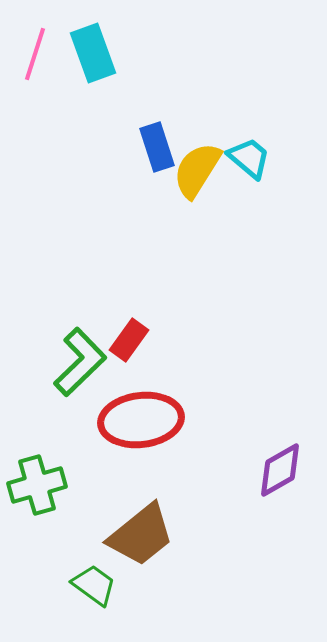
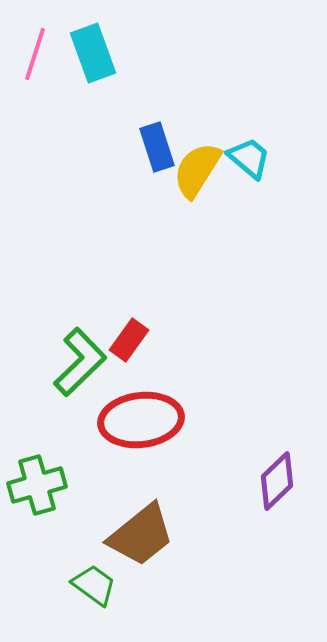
purple diamond: moved 3 px left, 11 px down; rotated 14 degrees counterclockwise
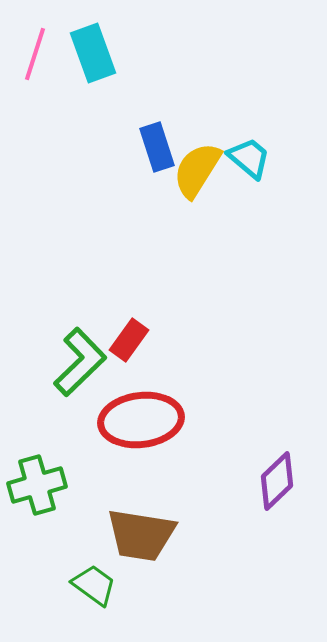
brown trapezoid: rotated 48 degrees clockwise
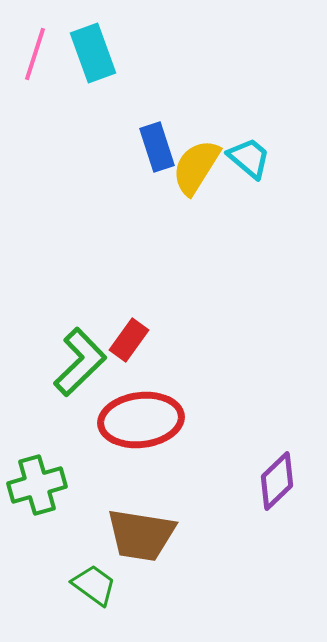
yellow semicircle: moved 1 px left, 3 px up
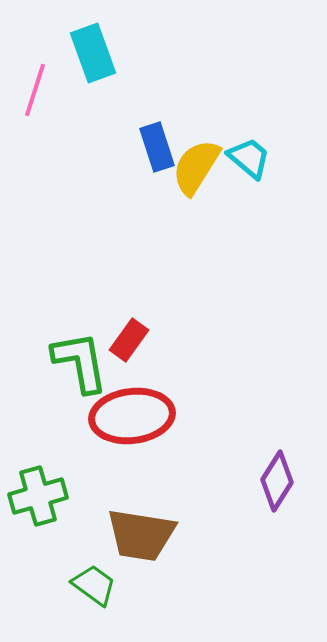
pink line: moved 36 px down
green L-shape: rotated 56 degrees counterclockwise
red ellipse: moved 9 px left, 4 px up
purple diamond: rotated 14 degrees counterclockwise
green cross: moved 1 px right, 11 px down
